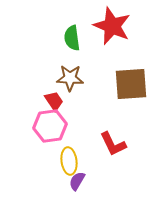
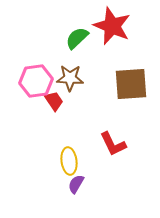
green semicircle: moved 5 px right; rotated 55 degrees clockwise
pink hexagon: moved 14 px left, 45 px up
purple semicircle: moved 1 px left, 3 px down
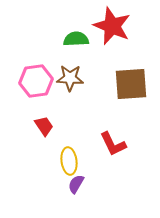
green semicircle: moved 1 px left, 1 px down; rotated 40 degrees clockwise
red trapezoid: moved 10 px left, 25 px down
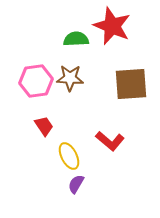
red L-shape: moved 3 px left, 3 px up; rotated 24 degrees counterclockwise
yellow ellipse: moved 5 px up; rotated 20 degrees counterclockwise
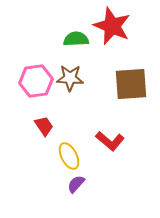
purple semicircle: rotated 12 degrees clockwise
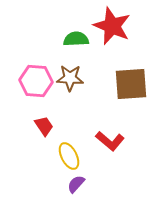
pink hexagon: rotated 12 degrees clockwise
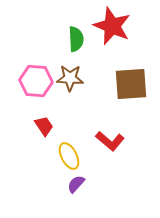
green semicircle: rotated 90 degrees clockwise
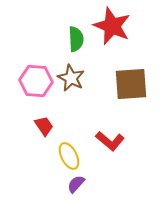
brown star: moved 1 px right; rotated 24 degrees clockwise
